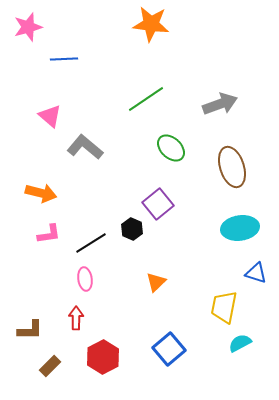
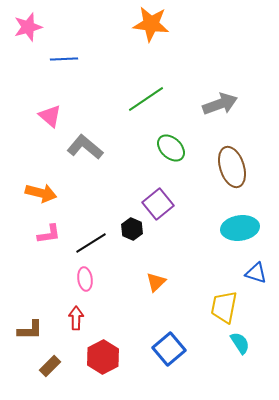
cyan semicircle: rotated 85 degrees clockwise
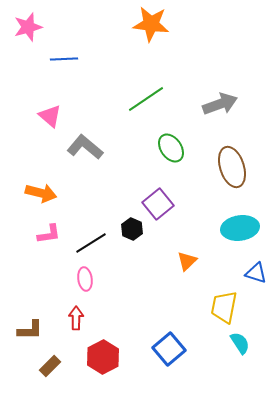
green ellipse: rotated 12 degrees clockwise
orange triangle: moved 31 px right, 21 px up
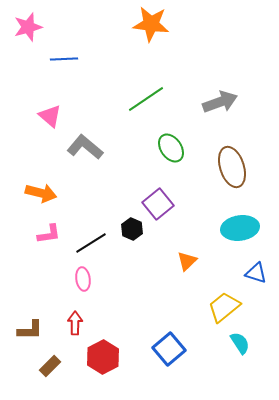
gray arrow: moved 2 px up
pink ellipse: moved 2 px left
yellow trapezoid: rotated 40 degrees clockwise
red arrow: moved 1 px left, 5 px down
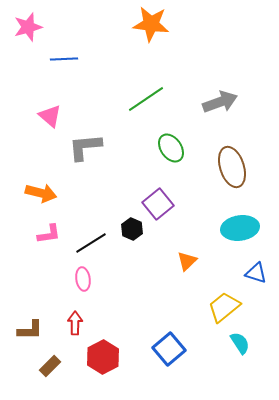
gray L-shape: rotated 45 degrees counterclockwise
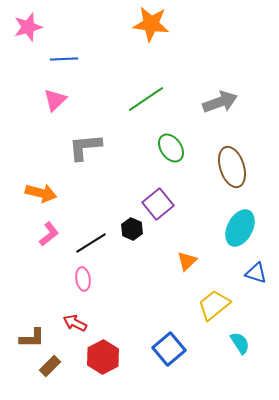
pink triangle: moved 5 px right, 16 px up; rotated 35 degrees clockwise
cyan ellipse: rotated 54 degrees counterclockwise
pink L-shape: rotated 30 degrees counterclockwise
yellow trapezoid: moved 10 px left, 2 px up
red arrow: rotated 65 degrees counterclockwise
brown L-shape: moved 2 px right, 8 px down
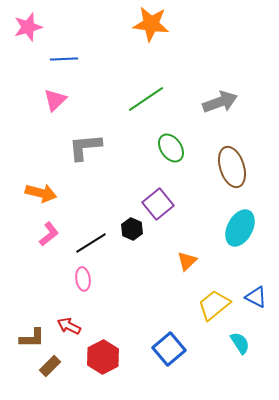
blue triangle: moved 24 px down; rotated 10 degrees clockwise
red arrow: moved 6 px left, 3 px down
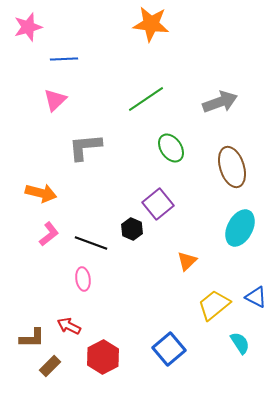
black line: rotated 52 degrees clockwise
